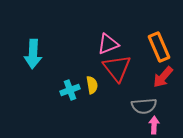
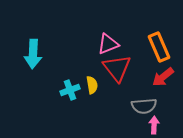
red arrow: rotated 10 degrees clockwise
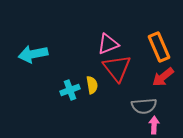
cyan arrow: rotated 76 degrees clockwise
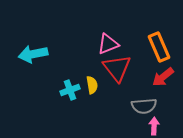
pink arrow: moved 1 px down
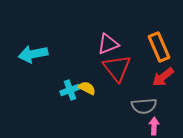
yellow semicircle: moved 5 px left, 3 px down; rotated 54 degrees counterclockwise
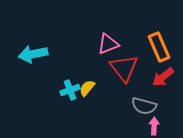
red triangle: moved 7 px right
yellow semicircle: rotated 78 degrees counterclockwise
gray semicircle: rotated 20 degrees clockwise
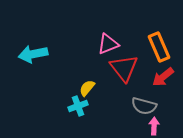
cyan cross: moved 8 px right, 16 px down
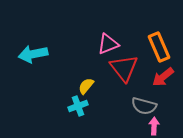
yellow semicircle: moved 1 px left, 2 px up
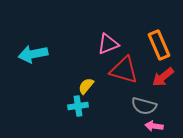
orange rectangle: moved 2 px up
red triangle: moved 2 px down; rotated 36 degrees counterclockwise
cyan cross: rotated 12 degrees clockwise
pink arrow: rotated 84 degrees counterclockwise
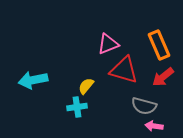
cyan arrow: moved 26 px down
cyan cross: moved 1 px left, 1 px down
